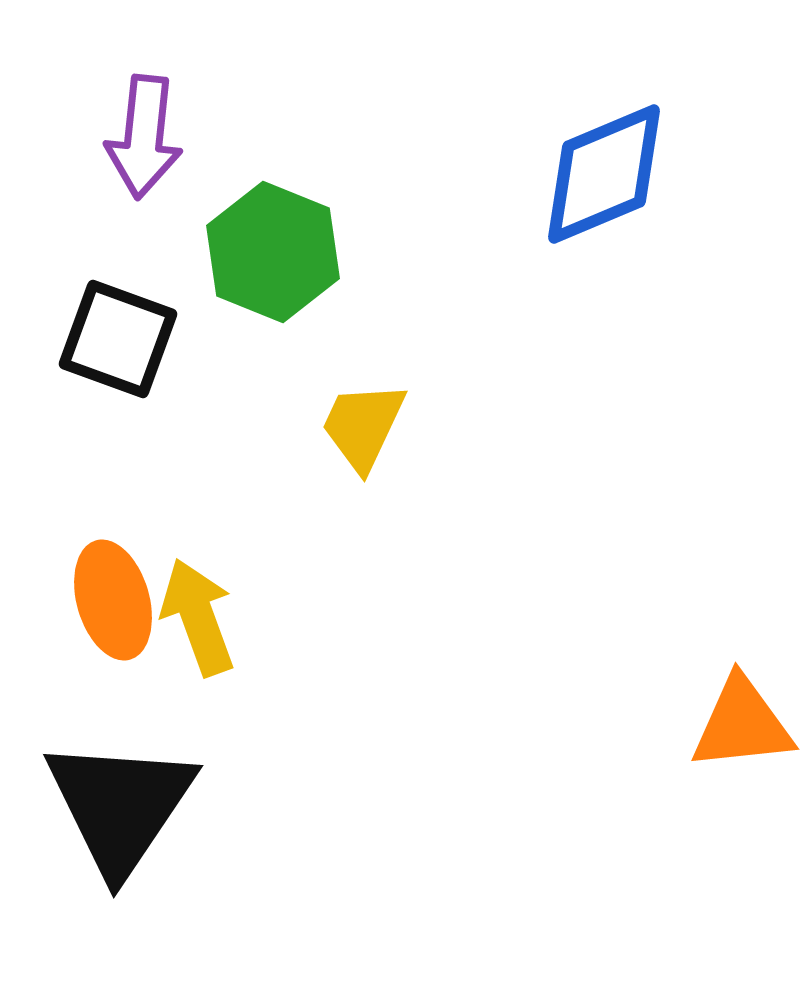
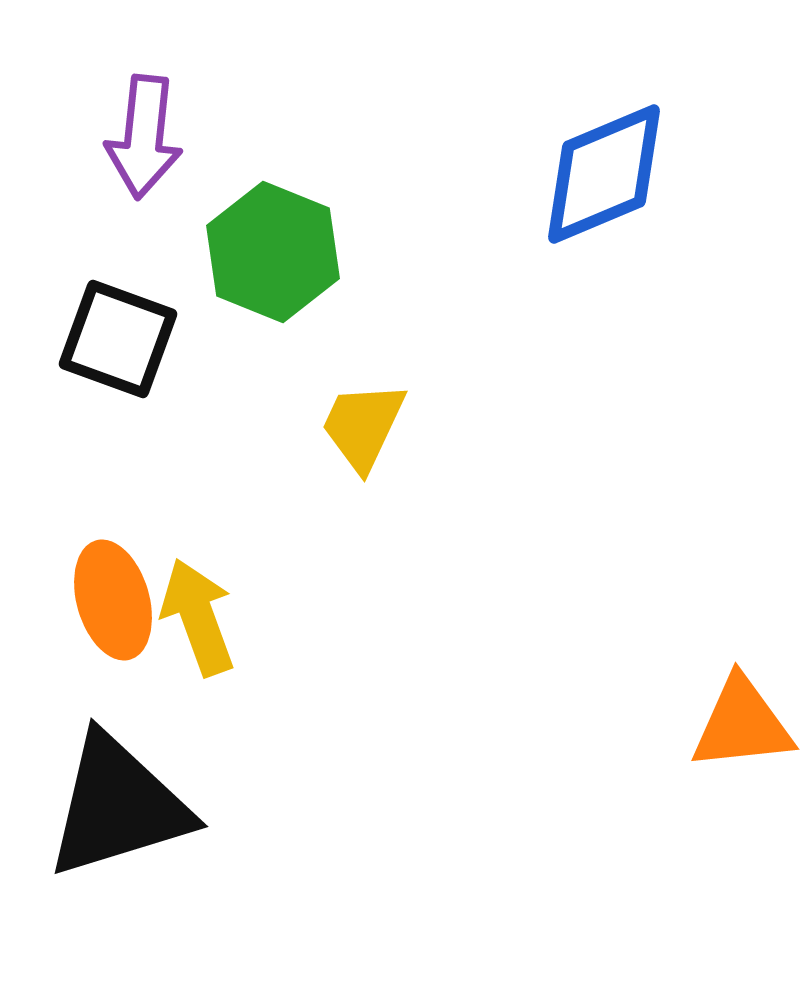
black triangle: moved 2 px left; rotated 39 degrees clockwise
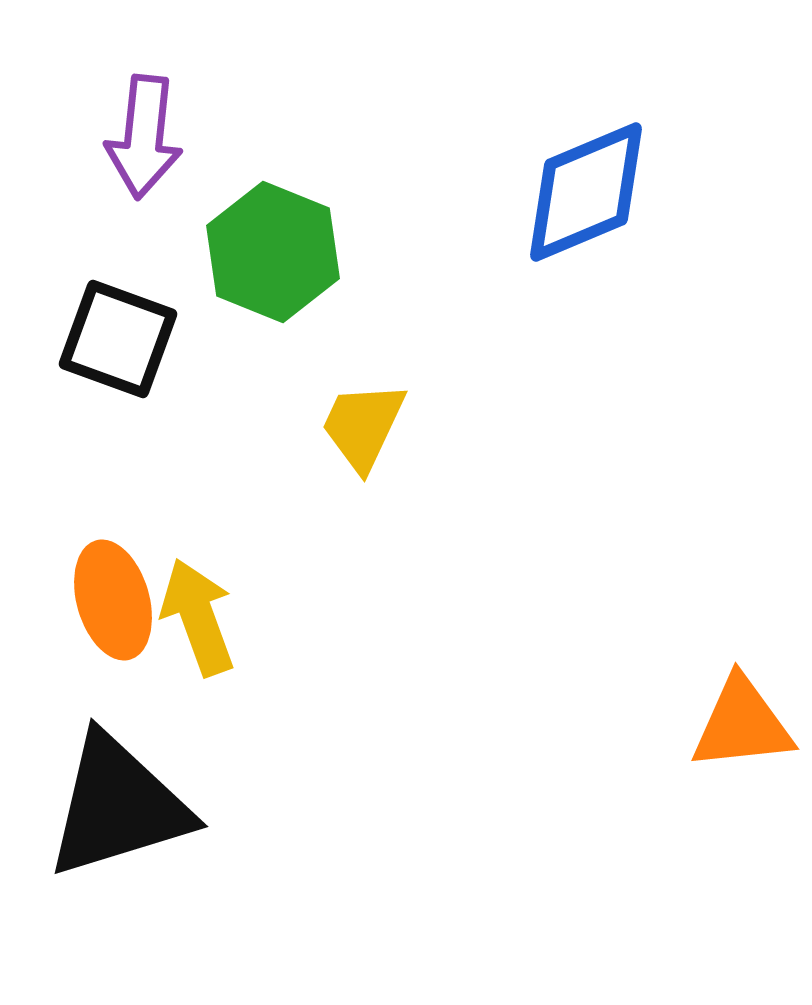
blue diamond: moved 18 px left, 18 px down
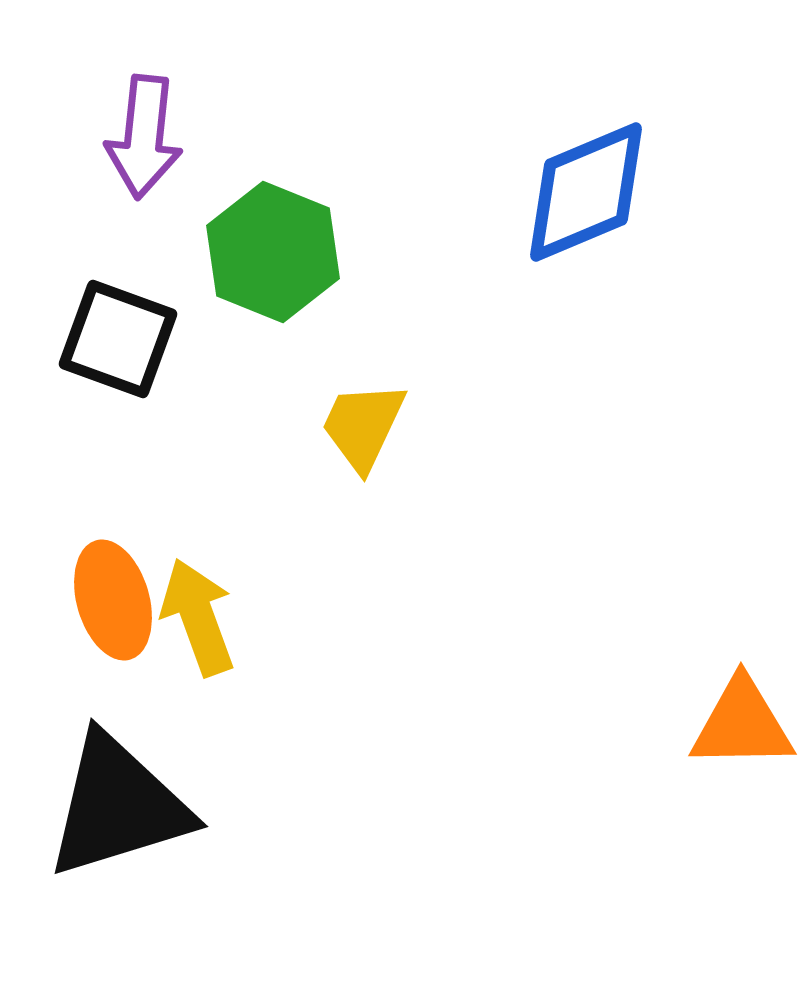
orange triangle: rotated 5 degrees clockwise
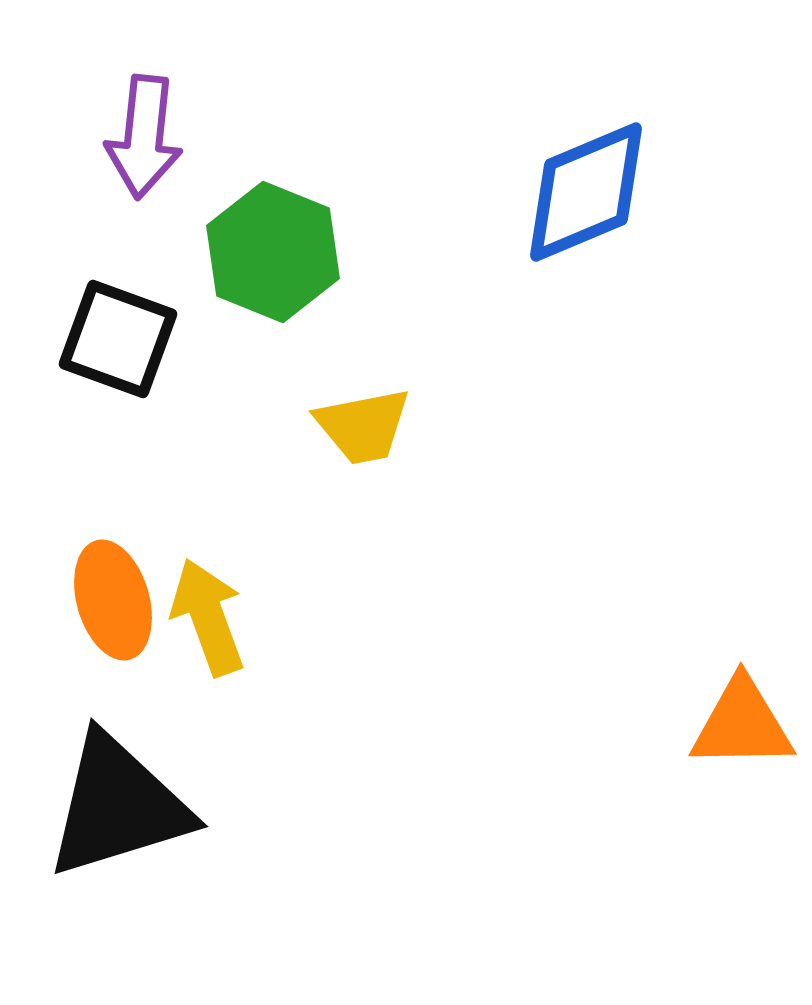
yellow trapezoid: rotated 126 degrees counterclockwise
yellow arrow: moved 10 px right
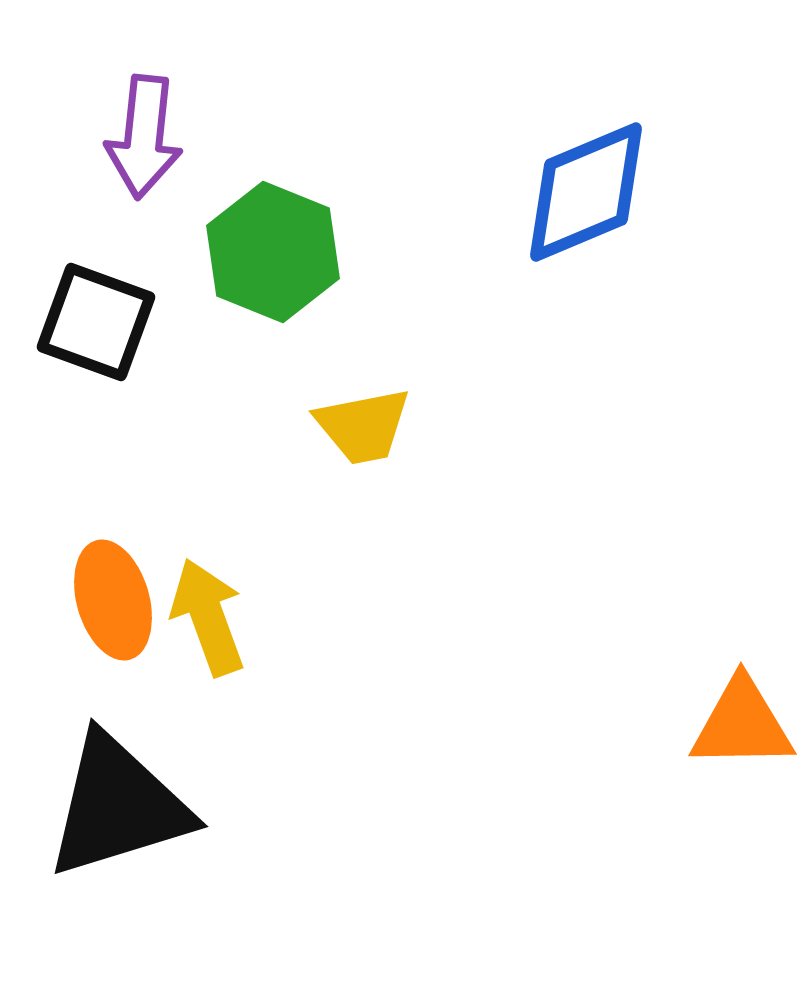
black square: moved 22 px left, 17 px up
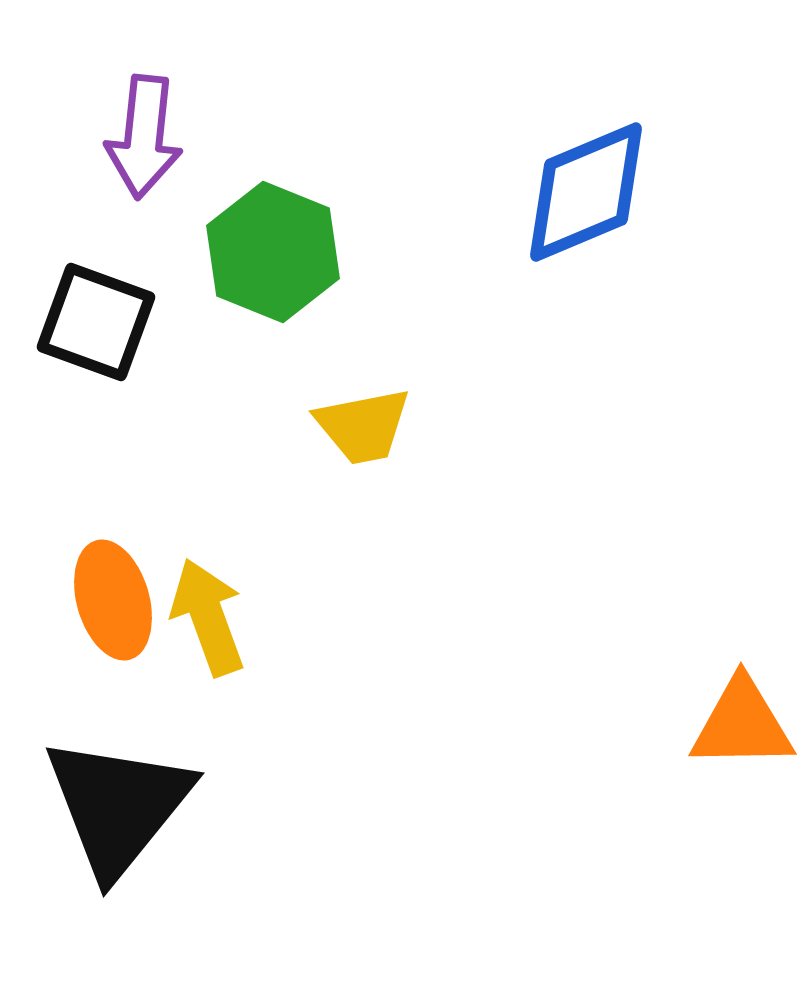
black triangle: rotated 34 degrees counterclockwise
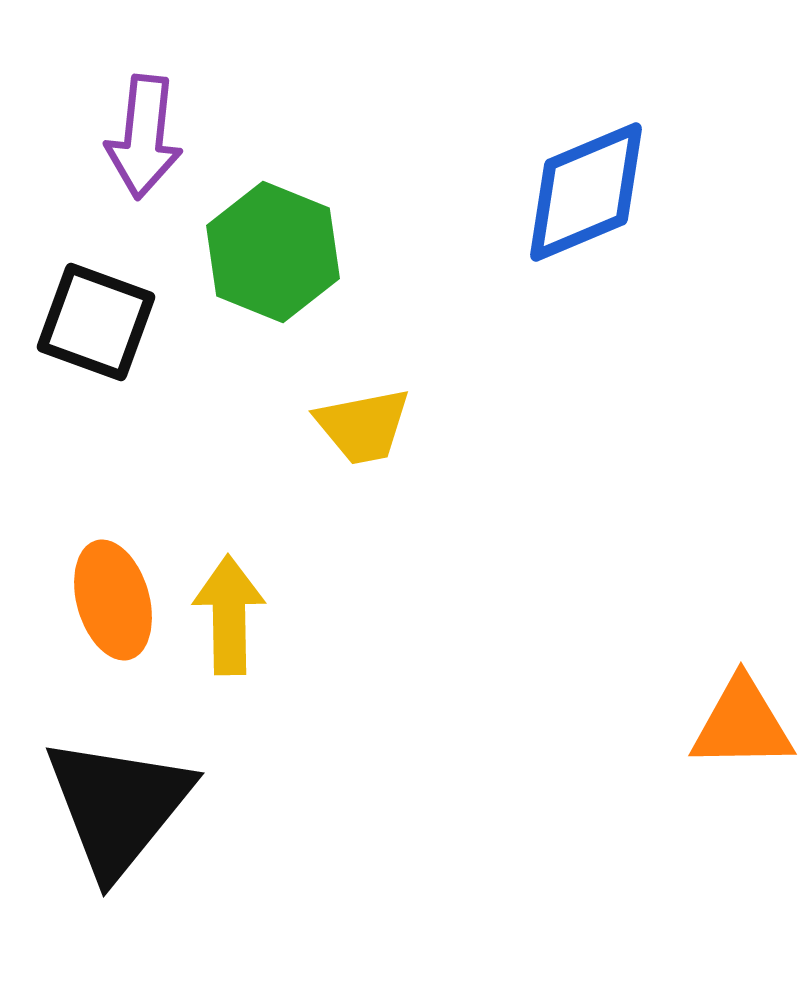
yellow arrow: moved 21 px right, 2 px up; rotated 19 degrees clockwise
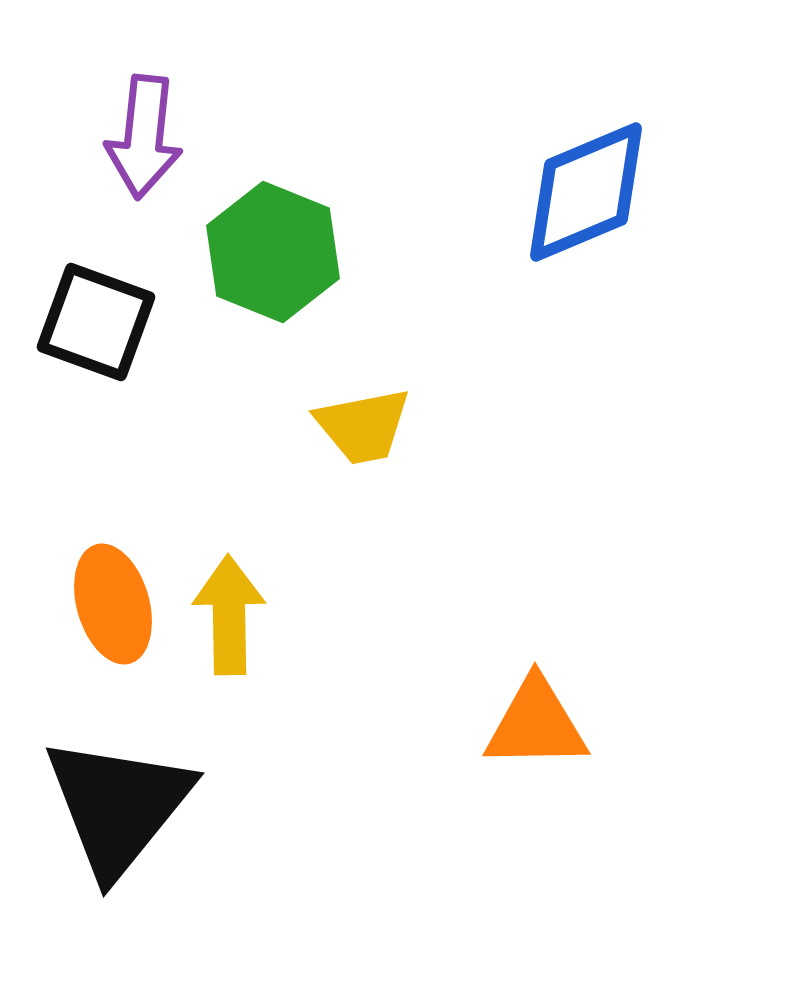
orange ellipse: moved 4 px down
orange triangle: moved 206 px left
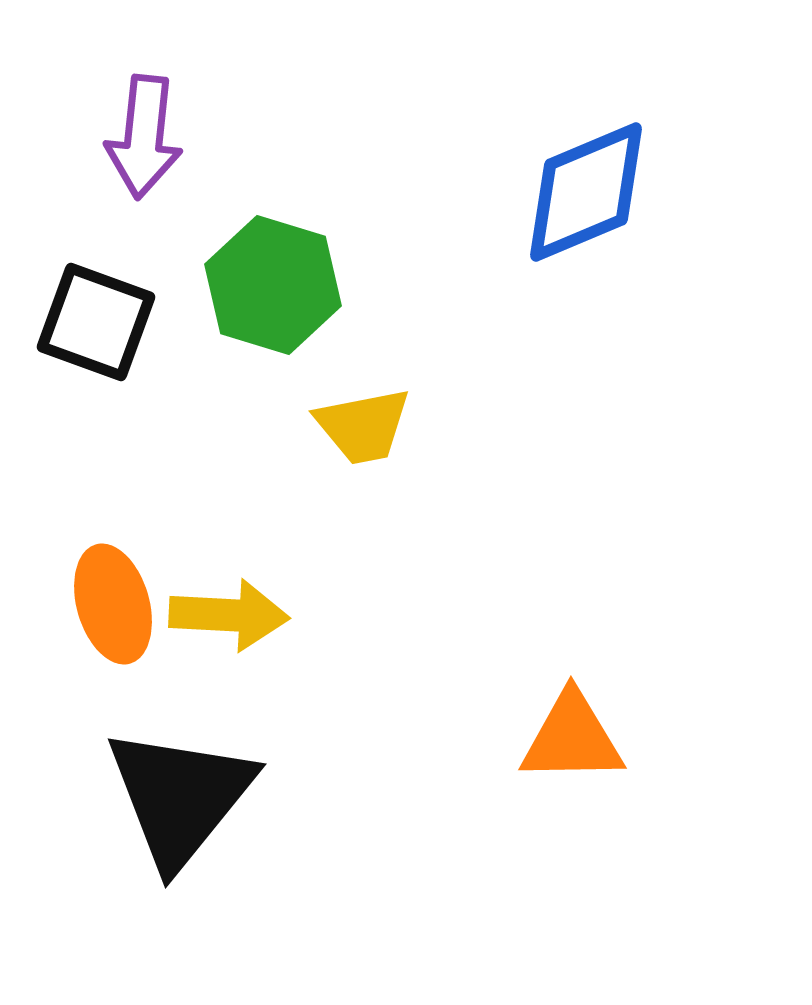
green hexagon: moved 33 px down; rotated 5 degrees counterclockwise
yellow arrow: rotated 94 degrees clockwise
orange triangle: moved 36 px right, 14 px down
black triangle: moved 62 px right, 9 px up
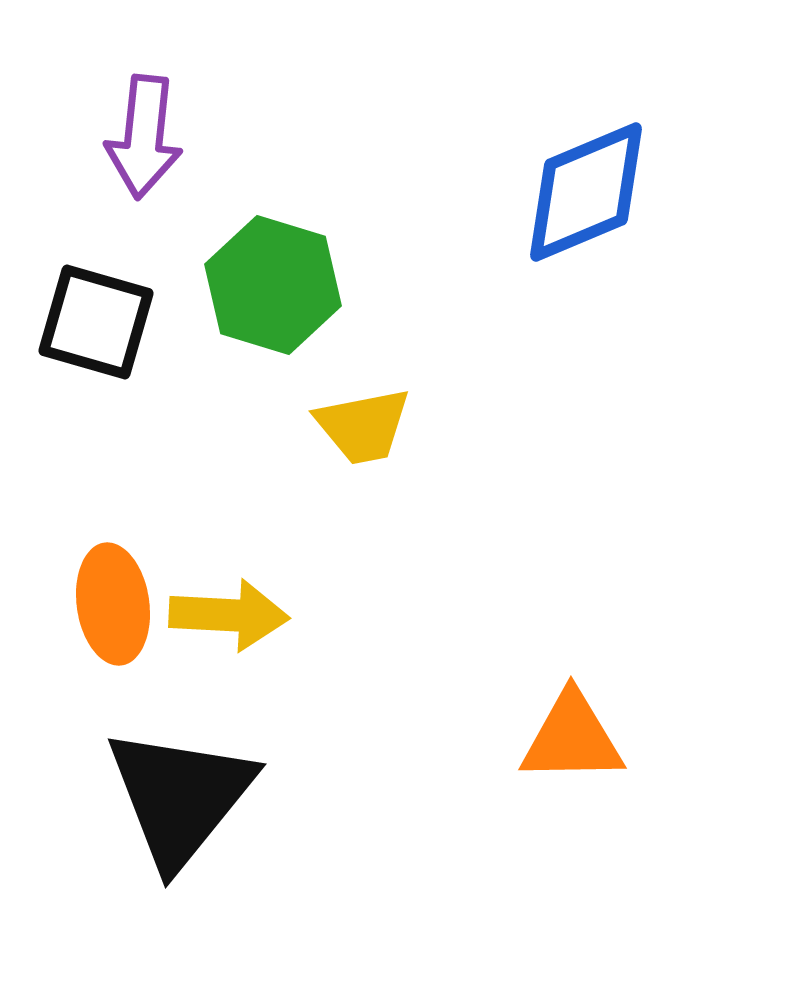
black square: rotated 4 degrees counterclockwise
orange ellipse: rotated 8 degrees clockwise
